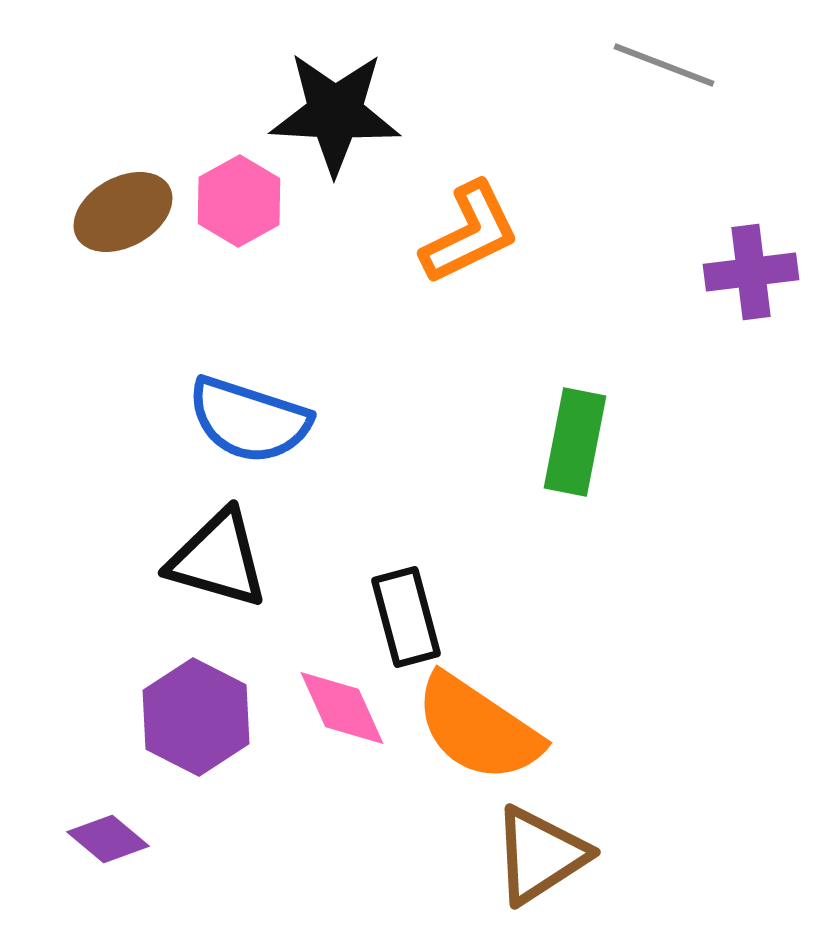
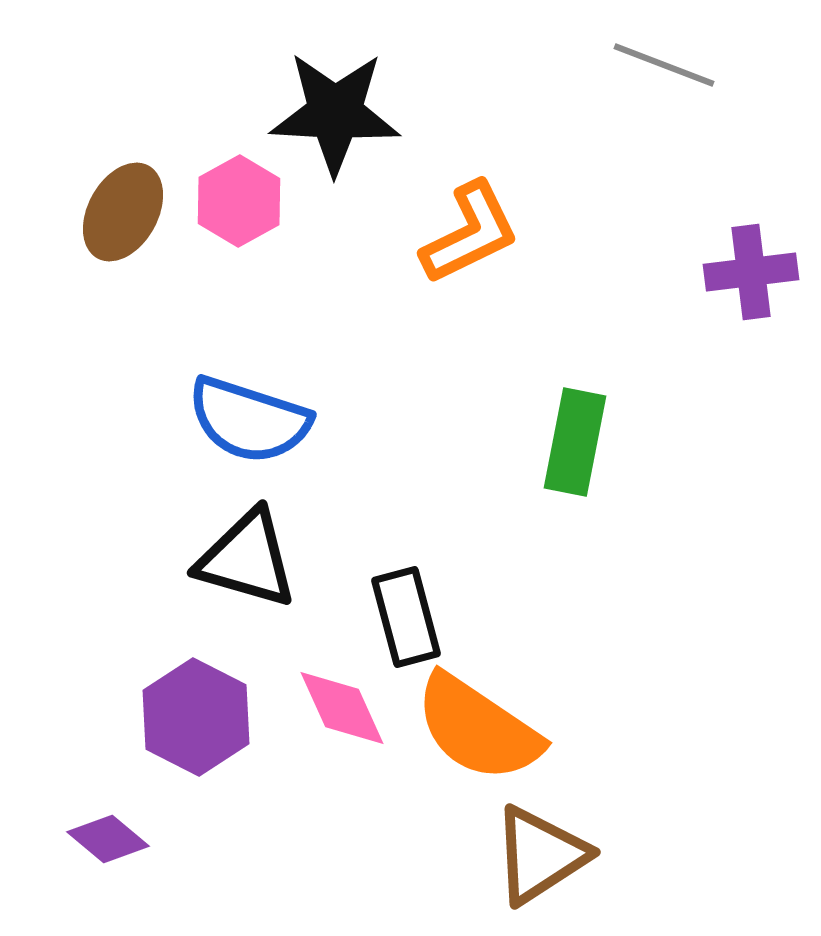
brown ellipse: rotated 32 degrees counterclockwise
black triangle: moved 29 px right
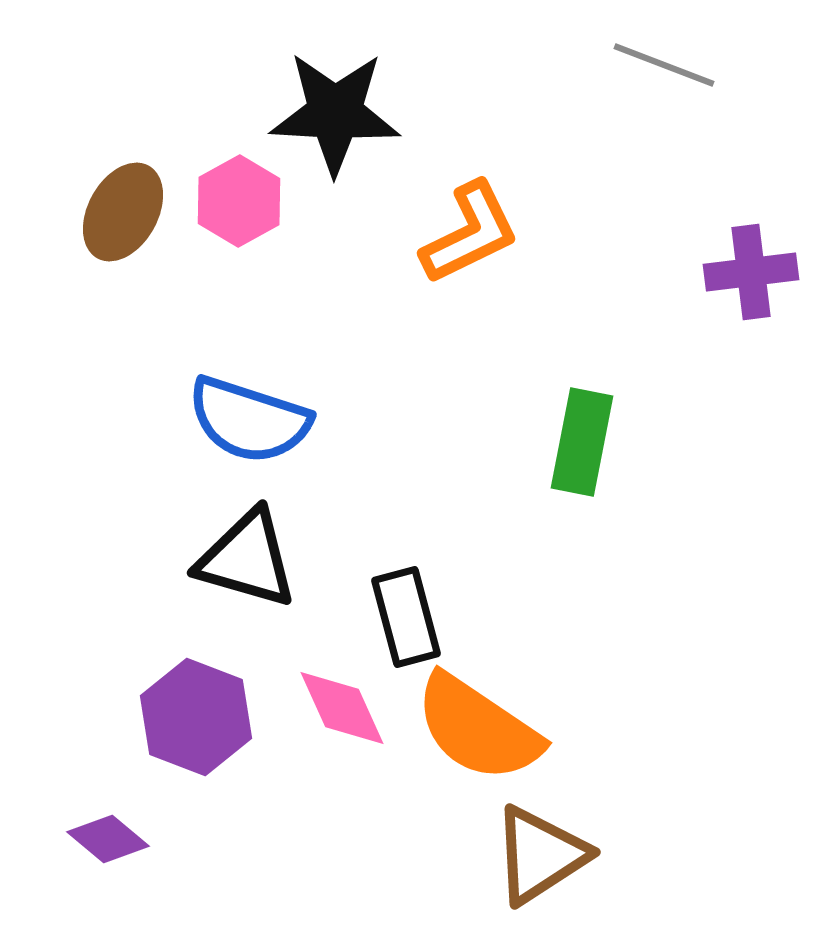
green rectangle: moved 7 px right
purple hexagon: rotated 6 degrees counterclockwise
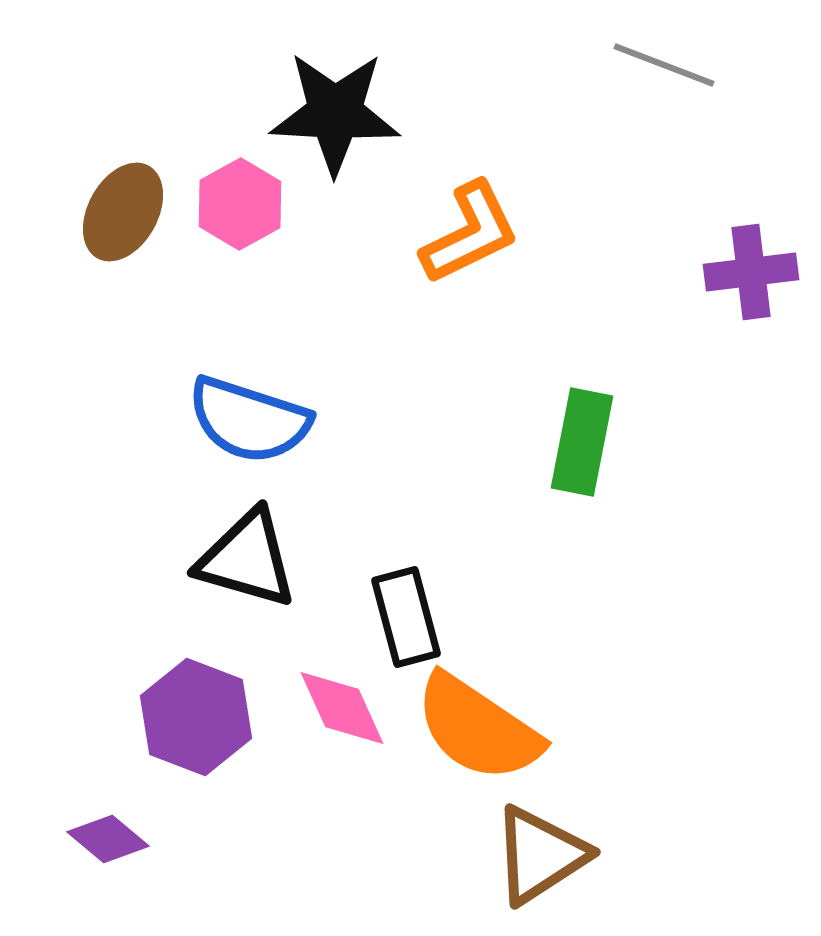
pink hexagon: moved 1 px right, 3 px down
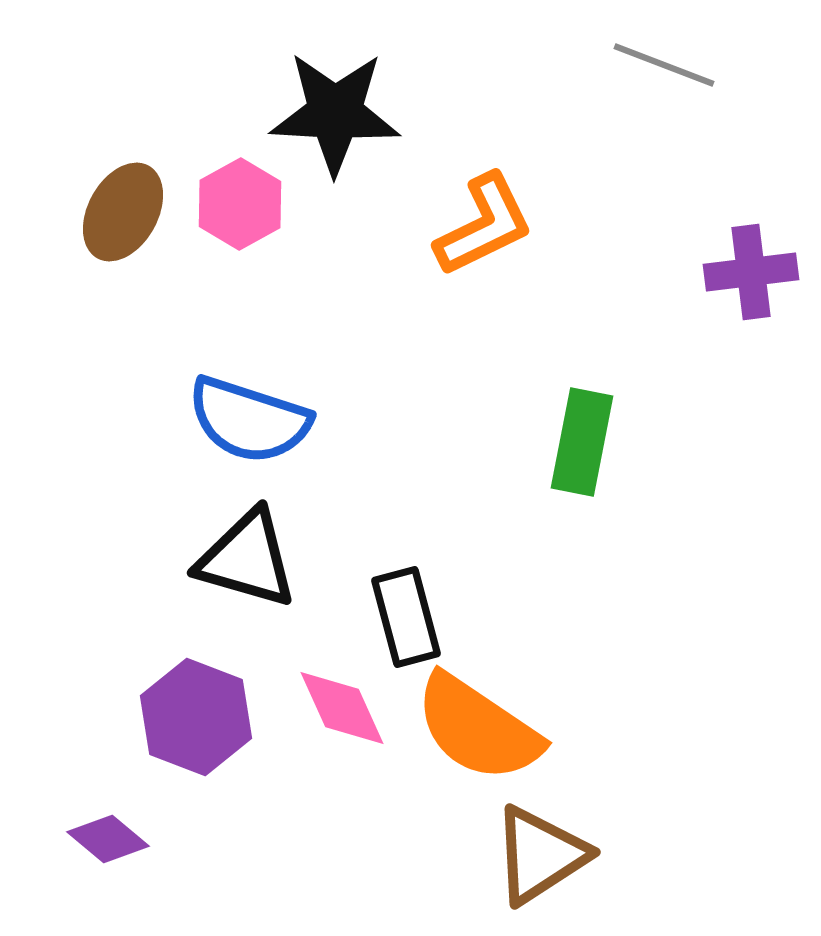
orange L-shape: moved 14 px right, 8 px up
